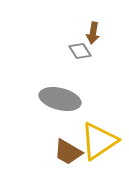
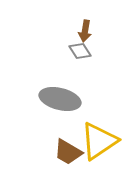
brown arrow: moved 8 px left, 2 px up
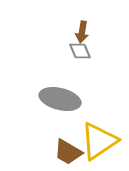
brown arrow: moved 3 px left, 1 px down
gray diamond: rotated 10 degrees clockwise
